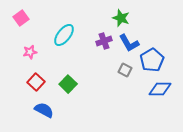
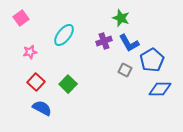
blue semicircle: moved 2 px left, 2 px up
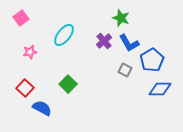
purple cross: rotated 21 degrees counterclockwise
red square: moved 11 px left, 6 px down
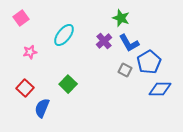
blue pentagon: moved 3 px left, 2 px down
blue semicircle: rotated 96 degrees counterclockwise
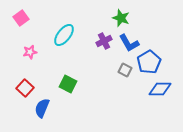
purple cross: rotated 14 degrees clockwise
green square: rotated 18 degrees counterclockwise
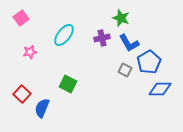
purple cross: moved 2 px left, 3 px up; rotated 14 degrees clockwise
red square: moved 3 px left, 6 px down
